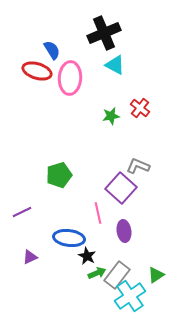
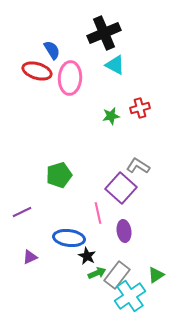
red cross: rotated 36 degrees clockwise
gray L-shape: rotated 10 degrees clockwise
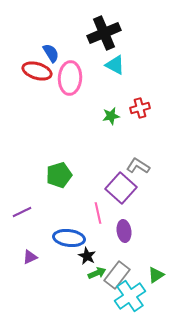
blue semicircle: moved 1 px left, 3 px down
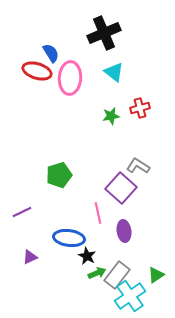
cyan triangle: moved 1 px left, 7 px down; rotated 10 degrees clockwise
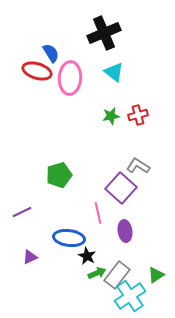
red cross: moved 2 px left, 7 px down
purple ellipse: moved 1 px right
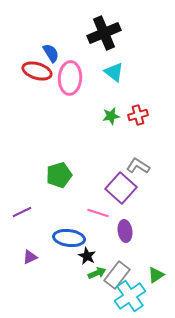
pink line: rotated 60 degrees counterclockwise
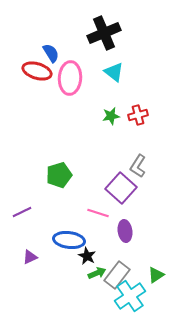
gray L-shape: rotated 90 degrees counterclockwise
blue ellipse: moved 2 px down
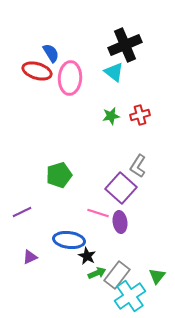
black cross: moved 21 px right, 12 px down
red cross: moved 2 px right
purple ellipse: moved 5 px left, 9 px up
green triangle: moved 1 px right, 1 px down; rotated 18 degrees counterclockwise
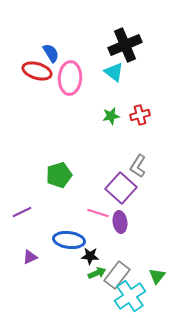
black star: moved 3 px right; rotated 24 degrees counterclockwise
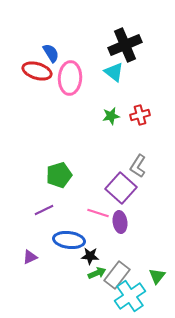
purple line: moved 22 px right, 2 px up
